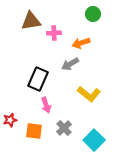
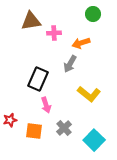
gray arrow: rotated 30 degrees counterclockwise
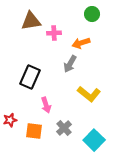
green circle: moved 1 px left
black rectangle: moved 8 px left, 2 px up
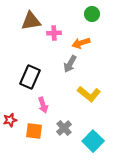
pink arrow: moved 3 px left
cyan square: moved 1 px left, 1 px down
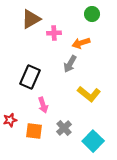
brown triangle: moved 2 px up; rotated 20 degrees counterclockwise
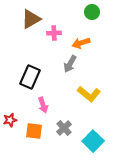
green circle: moved 2 px up
